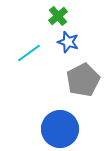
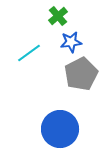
blue star: moved 3 px right; rotated 25 degrees counterclockwise
gray pentagon: moved 2 px left, 6 px up
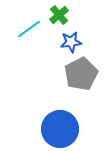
green cross: moved 1 px right, 1 px up
cyan line: moved 24 px up
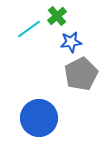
green cross: moved 2 px left, 1 px down
blue circle: moved 21 px left, 11 px up
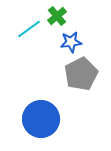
blue circle: moved 2 px right, 1 px down
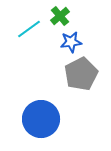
green cross: moved 3 px right
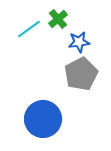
green cross: moved 2 px left, 3 px down
blue star: moved 8 px right
blue circle: moved 2 px right
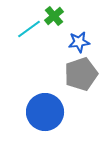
green cross: moved 4 px left, 3 px up
gray pentagon: rotated 8 degrees clockwise
blue circle: moved 2 px right, 7 px up
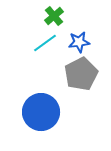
cyan line: moved 16 px right, 14 px down
gray pentagon: rotated 8 degrees counterclockwise
blue circle: moved 4 px left
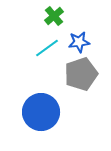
cyan line: moved 2 px right, 5 px down
gray pentagon: rotated 8 degrees clockwise
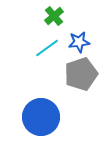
blue circle: moved 5 px down
